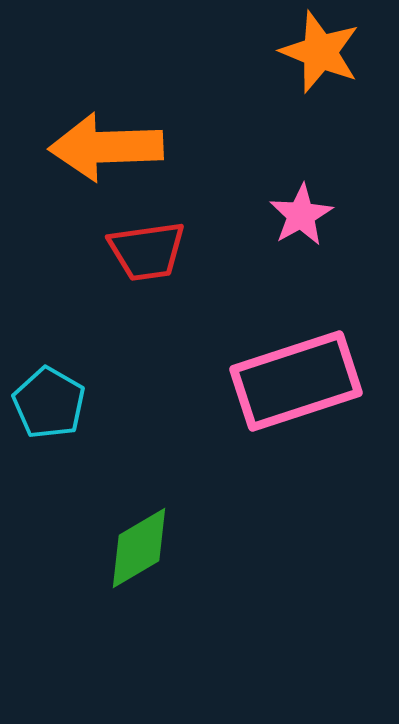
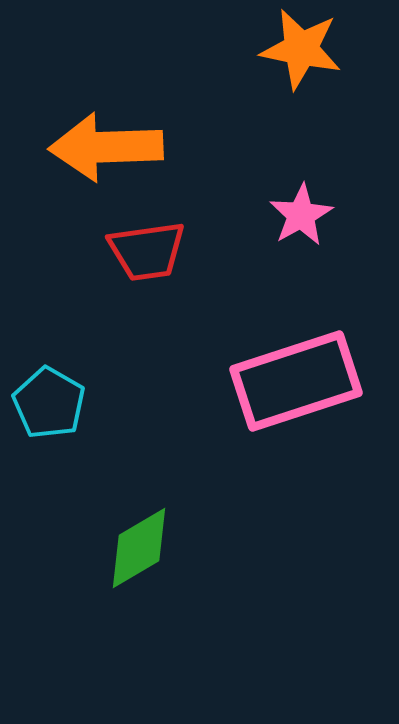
orange star: moved 19 px left, 3 px up; rotated 10 degrees counterclockwise
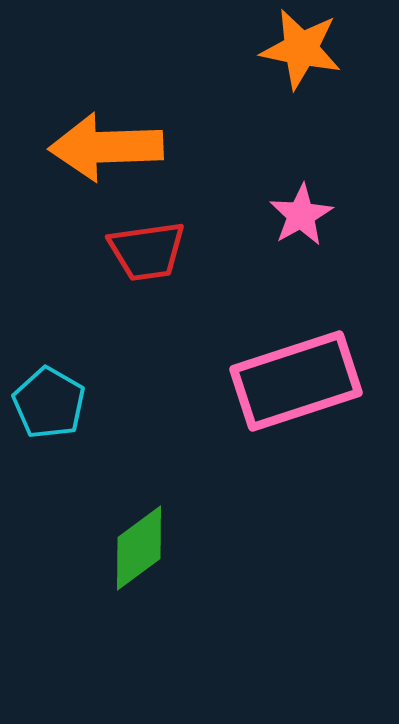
green diamond: rotated 6 degrees counterclockwise
